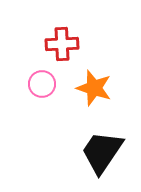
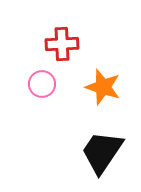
orange star: moved 9 px right, 1 px up
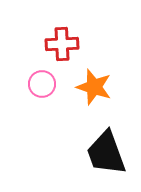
orange star: moved 9 px left
black trapezoid: moved 4 px right, 1 px down; rotated 54 degrees counterclockwise
